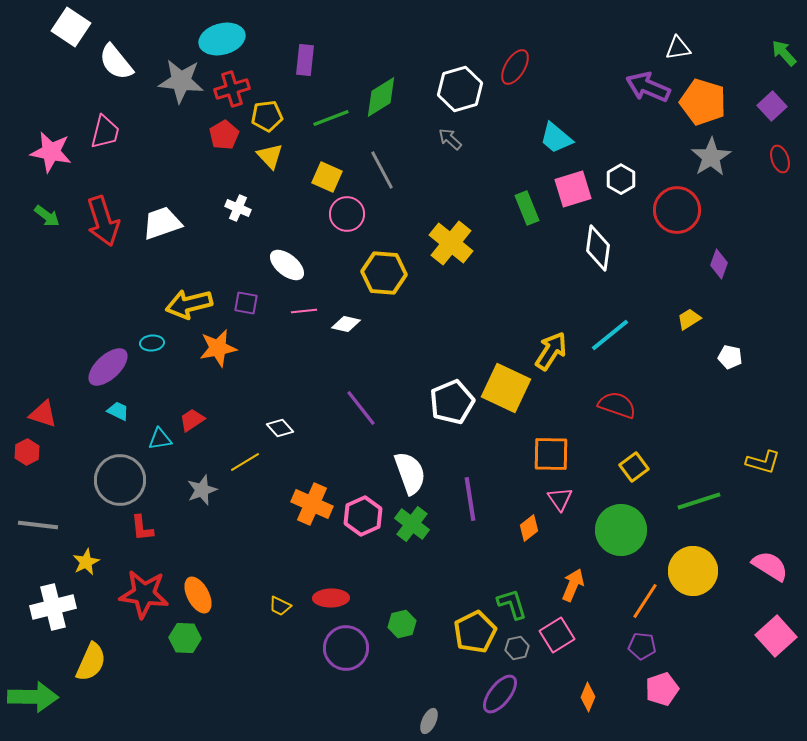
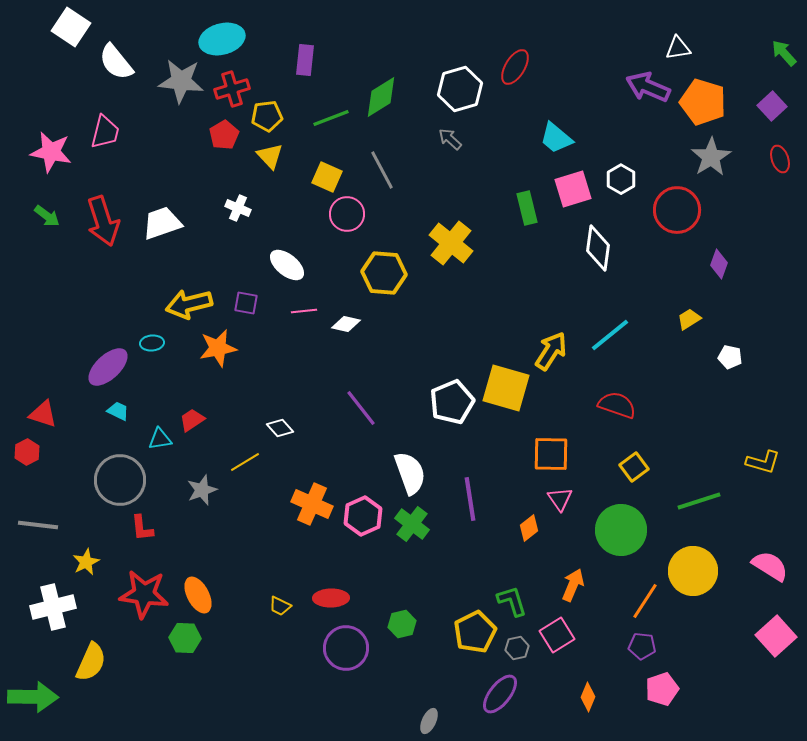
green rectangle at (527, 208): rotated 8 degrees clockwise
yellow square at (506, 388): rotated 9 degrees counterclockwise
green L-shape at (512, 604): moved 3 px up
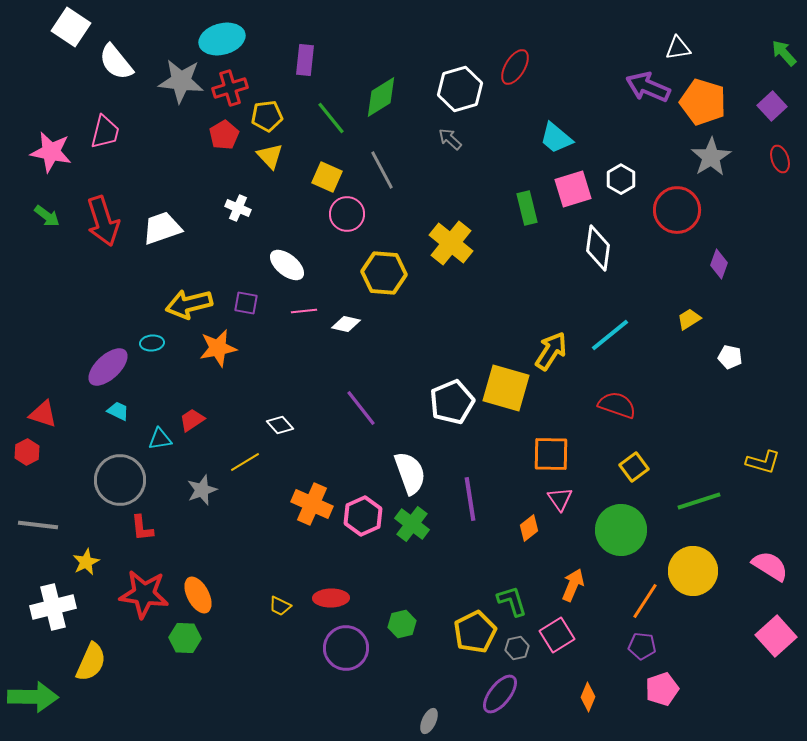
red cross at (232, 89): moved 2 px left, 1 px up
green line at (331, 118): rotated 72 degrees clockwise
white trapezoid at (162, 223): moved 5 px down
white diamond at (280, 428): moved 3 px up
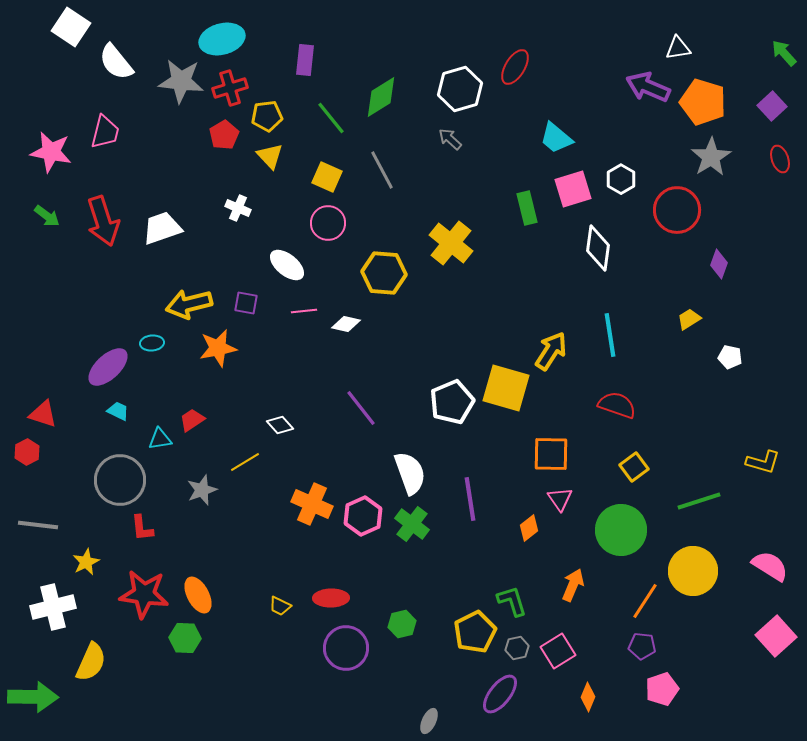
pink circle at (347, 214): moved 19 px left, 9 px down
cyan line at (610, 335): rotated 60 degrees counterclockwise
pink square at (557, 635): moved 1 px right, 16 px down
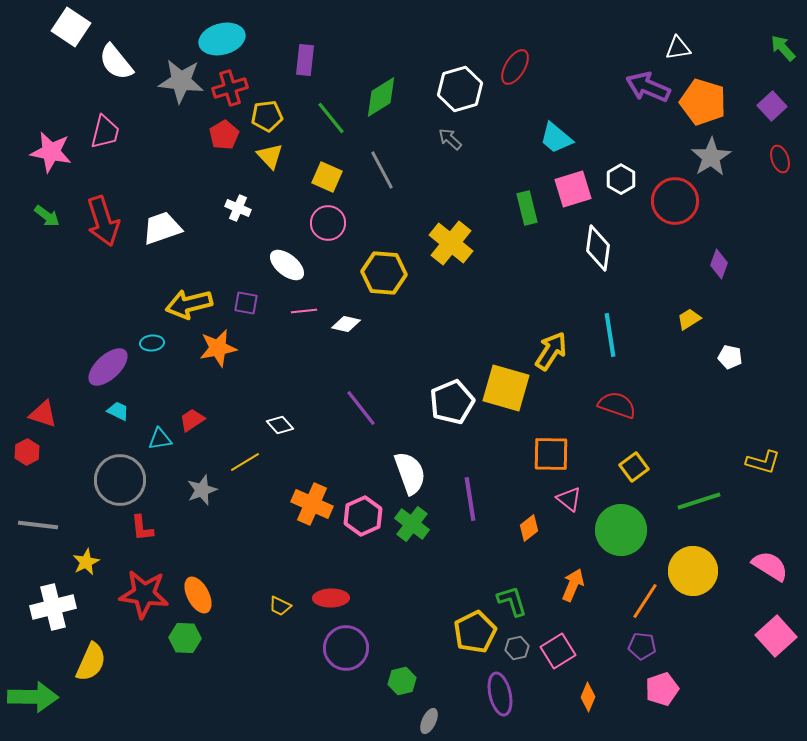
green arrow at (784, 53): moved 1 px left, 5 px up
red circle at (677, 210): moved 2 px left, 9 px up
pink triangle at (560, 499): moved 9 px right; rotated 16 degrees counterclockwise
green hexagon at (402, 624): moved 57 px down
purple ellipse at (500, 694): rotated 51 degrees counterclockwise
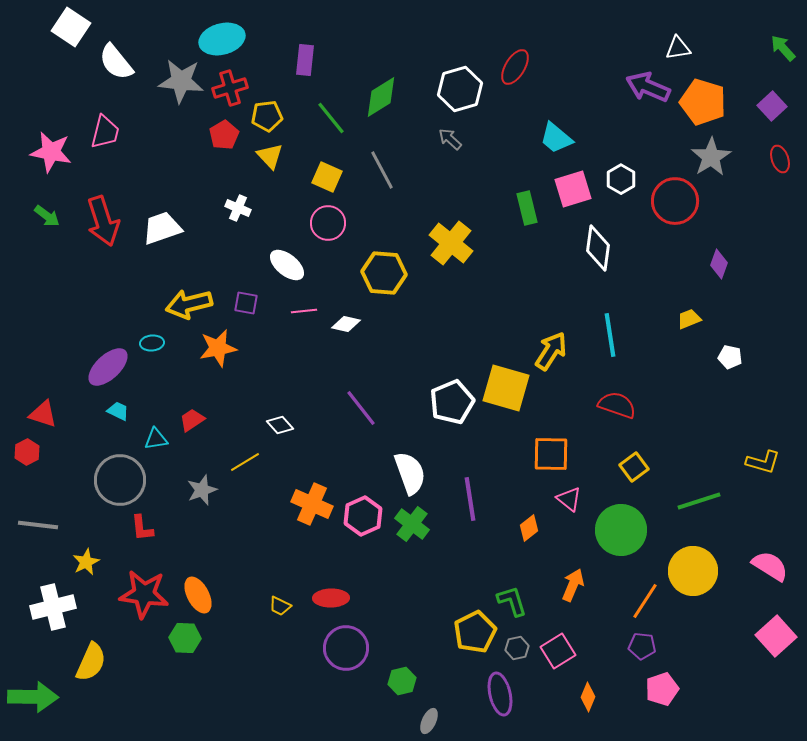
yellow trapezoid at (689, 319): rotated 10 degrees clockwise
cyan triangle at (160, 439): moved 4 px left
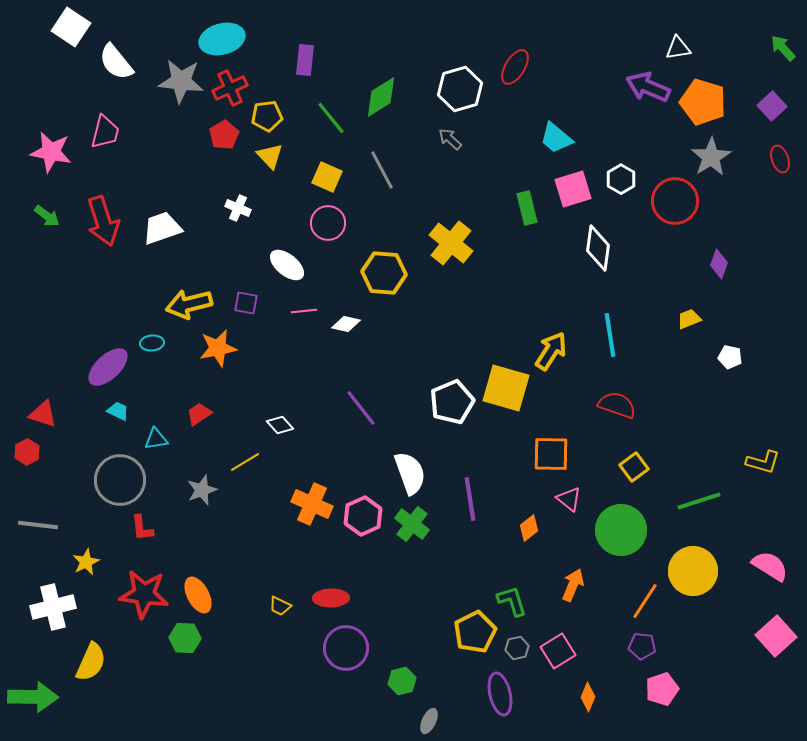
red cross at (230, 88): rotated 8 degrees counterclockwise
red trapezoid at (192, 420): moved 7 px right, 6 px up
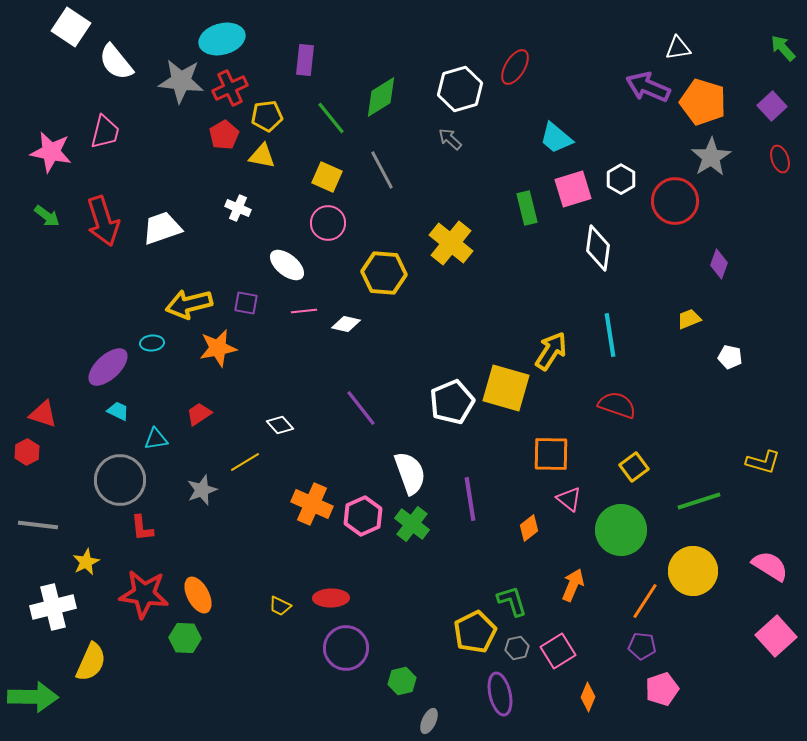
yellow triangle at (270, 156): moved 8 px left; rotated 36 degrees counterclockwise
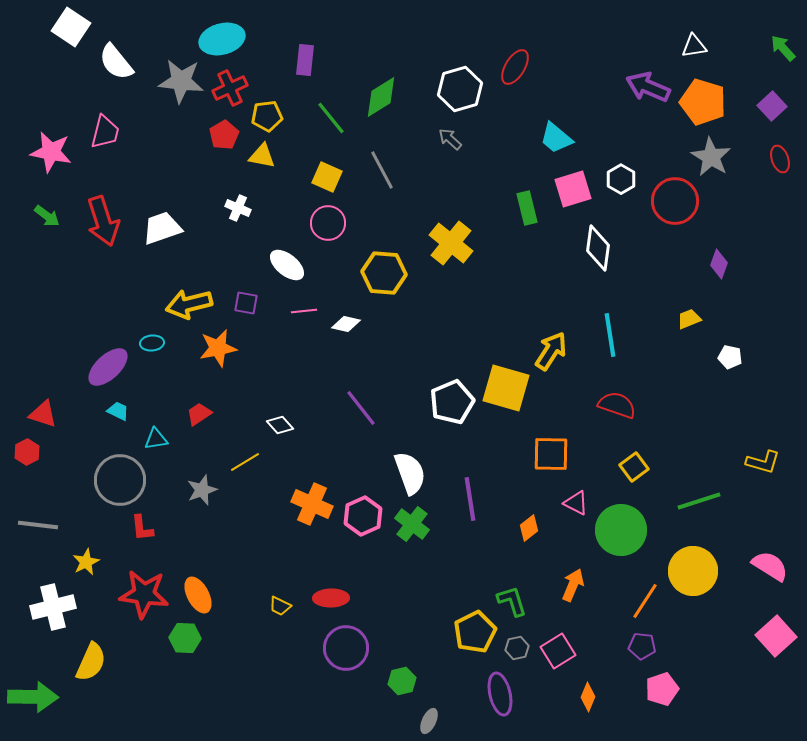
white triangle at (678, 48): moved 16 px right, 2 px up
gray star at (711, 157): rotated 9 degrees counterclockwise
pink triangle at (569, 499): moved 7 px right, 4 px down; rotated 12 degrees counterclockwise
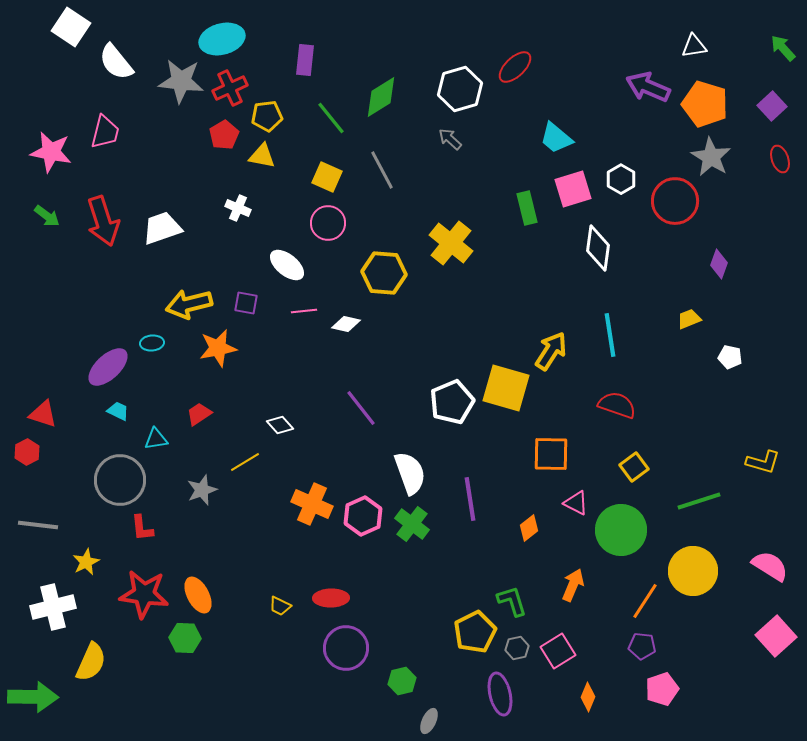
red ellipse at (515, 67): rotated 15 degrees clockwise
orange pentagon at (703, 102): moved 2 px right, 2 px down
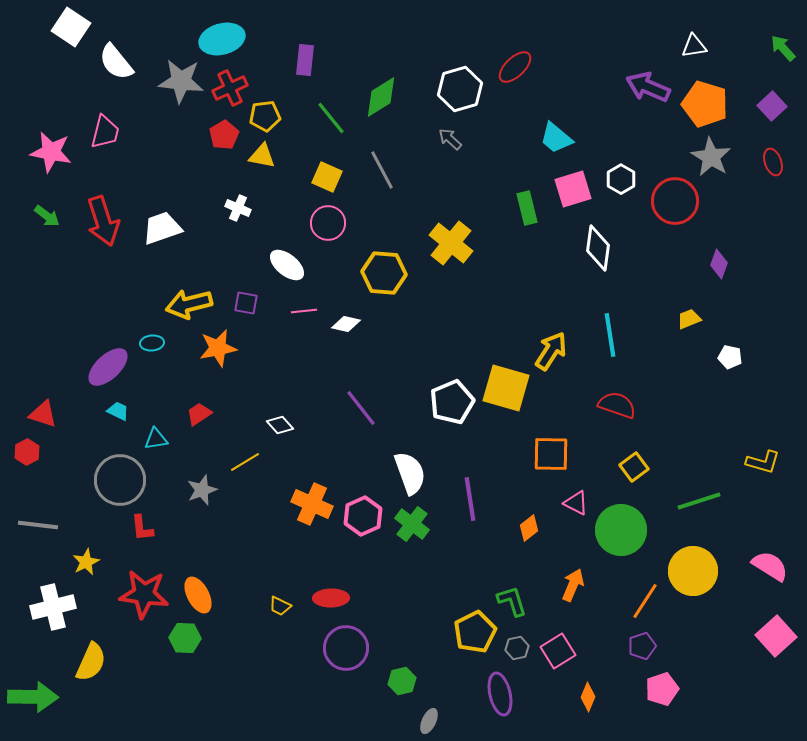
yellow pentagon at (267, 116): moved 2 px left
red ellipse at (780, 159): moved 7 px left, 3 px down
purple pentagon at (642, 646): rotated 24 degrees counterclockwise
